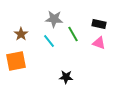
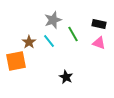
gray star: moved 1 px left, 1 px down; rotated 24 degrees counterclockwise
brown star: moved 8 px right, 8 px down
black star: rotated 24 degrees clockwise
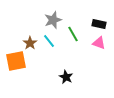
brown star: moved 1 px right, 1 px down
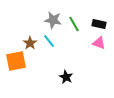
gray star: rotated 30 degrees clockwise
green line: moved 1 px right, 10 px up
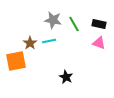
cyan line: rotated 64 degrees counterclockwise
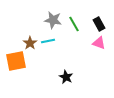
black rectangle: rotated 48 degrees clockwise
cyan line: moved 1 px left
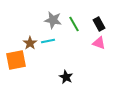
orange square: moved 1 px up
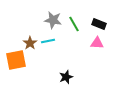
black rectangle: rotated 40 degrees counterclockwise
pink triangle: moved 2 px left; rotated 16 degrees counterclockwise
black star: rotated 24 degrees clockwise
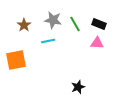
green line: moved 1 px right
brown star: moved 6 px left, 18 px up
black star: moved 12 px right, 10 px down
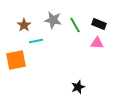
green line: moved 1 px down
cyan line: moved 12 px left
